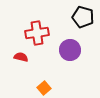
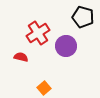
red cross: moved 1 px right; rotated 25 degrees counterclockwise
purple circle: moved 4 px left, 4 px up
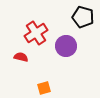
red cross: moved 2 px left
orange square: rotated 24 degrees clockwise
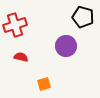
red cross: moved 21 px left, 8 px up; rotated 15 degrees clockwise
orange square: moved 4 px up
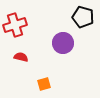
purple circle: moved 3 px left, 3 px up
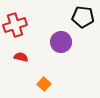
black pentagon: rotated 10 degrees counterclockwise
purple circle: moved 2 px left, 1 px up
orange square: rotated 32 degrees counterclockwise
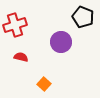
black pentagon: rotated 15 degrees clockwise
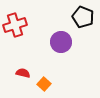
red semicircle: moved 2 px right, 16 px down
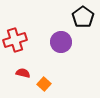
black pentagon: rotated 15 degrees clockwise
red cross: moved 15 px down
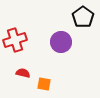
orange square: rotated 32 degrees counterclockwise
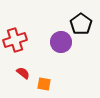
black pentagon: moved 2 px left, 7 px down
red semicircle: rotated 24 degrees clockwise
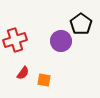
purple circle: moved 1 px up
red semicircle: rotated 88 degrees clockwise
orange square: moved 4 px up
